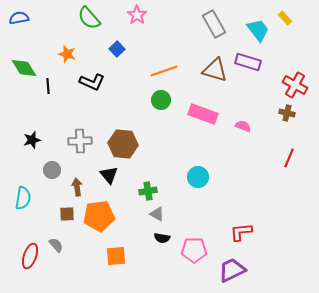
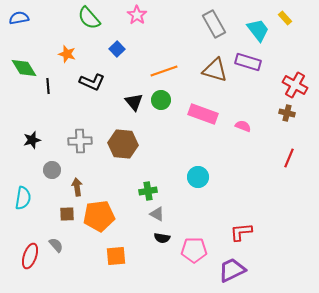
black triangle: moved 25 px right, 73 px up
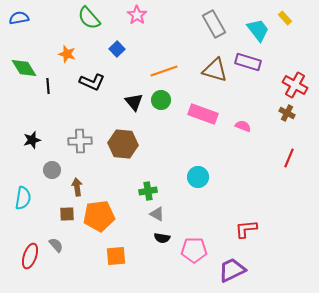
brown cross: rotated 14 degrees clockwise
red L-shape: moved 5 px right, 3 px up
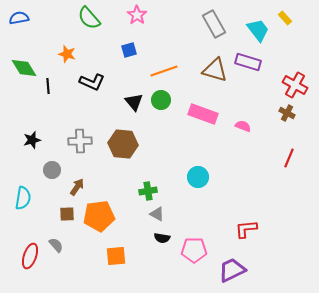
blue square: moved 12 px right, 1 px down; rotated 28 degrees clockwise
brown arrow: rotated 42 degrees clockwise
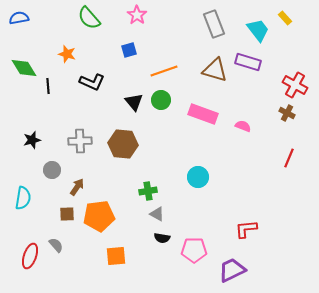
gray rectangle: rotated 8 degrees clockwise
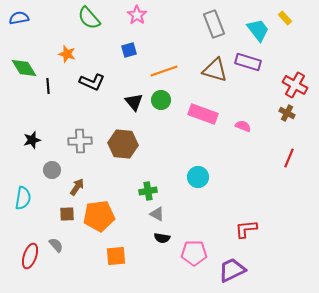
pink pentagon: moved 3 px down
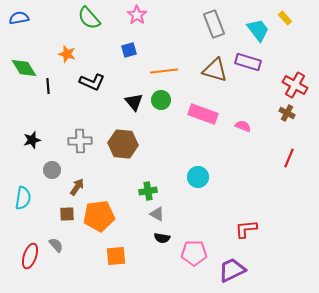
orange line: rotated 12 degrees clockwise
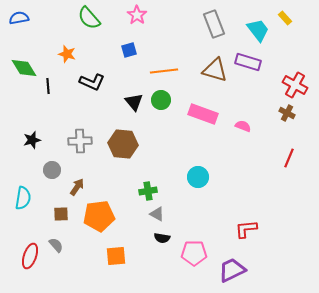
brown square: moved 6 px left
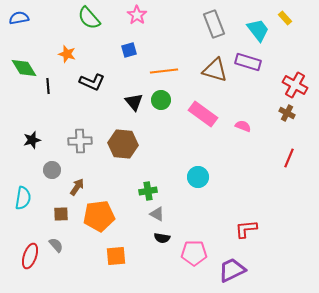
pink rectangle: rotated 16 degrees clockwise
